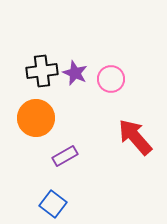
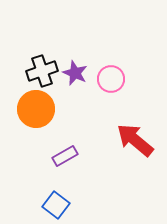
black cross: rotated 12 degrees counterclockwise
orange circle: moved 9 px up
red arrow: moved 3 px down; rotated 9 degrees counterclockwise
blue square: moved 3 px right, 1 px down
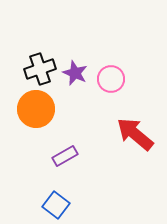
black cross: moved 2 px left, 2 px up
red arrow: moved 6 px up
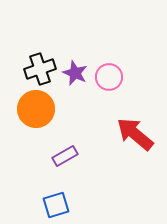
pink circle: moved 2 px left, 2 px up
blue square: rotated 36 degrees clockwise
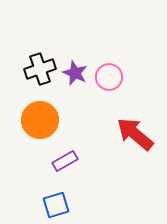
orange circle: moved 4 px right, 11 px down
purple rectangle: moved 5 px down
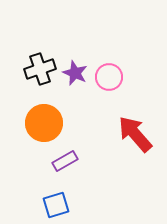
orange circle: moved 4 px right, 3 px down
red arrow: rotated 9 degrees clockwise
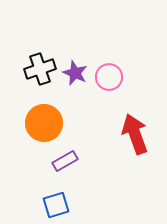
red arrow: rotated 21 degrees clockwise
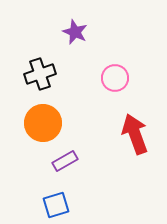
black cross: moved 5 px down
purple star: moved 41 px up
pink circle: moved 6 px right, 1 px down
orange circle: moved 1 px left
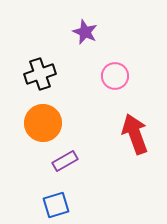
purple star: moved 10 px right
pink circle: moved 2 px up
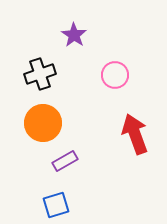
purple star: moved 11 px left, 3 px down; rotated 10 degrees clockwise
pink circle: moved 1 px up
